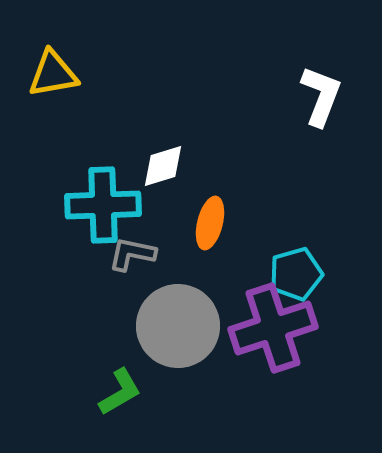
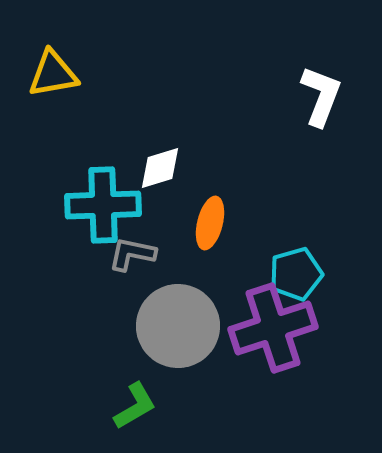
white diamond: moved 3 px left, 2 px down
green L-shape: moved 15 px right, 14 px down
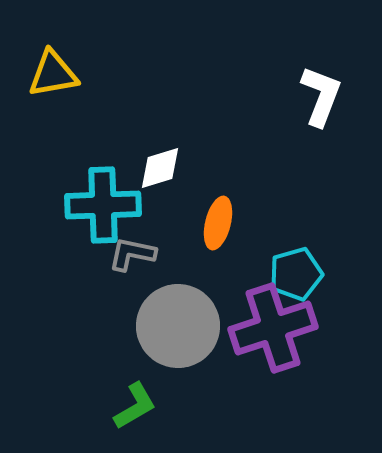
orange ellipse: moved 8 px right
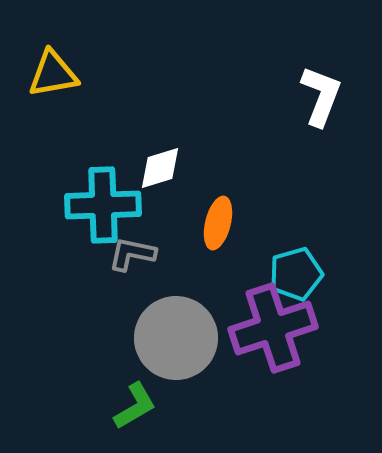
gray circle: moved 2 px left, 12 px down
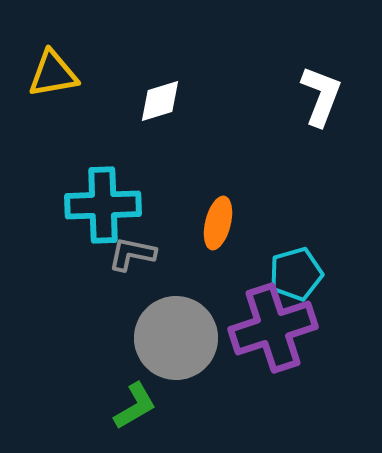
white diamond: moved 67 px up
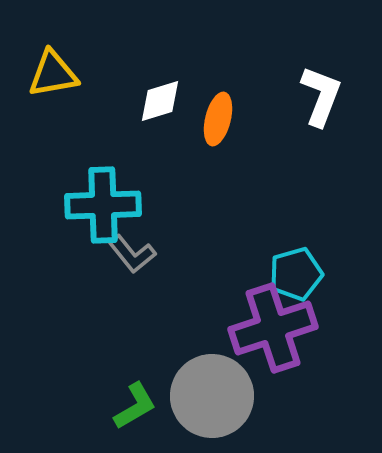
orange ellipse: moved 104 px up
gray L-shape: rotated 141 degrees counterclockwise
gray circle: moved 36 px right, 58 px down
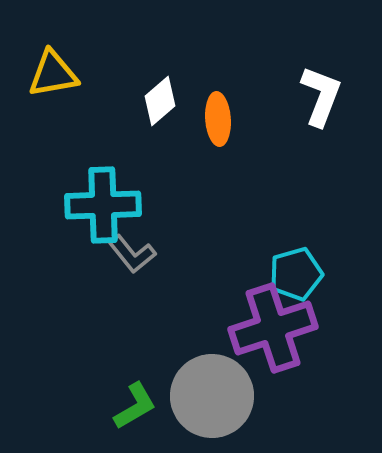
white diamond: rotated 24 degrees counterclockwise
orange ellipse: rotated 18 degrees counterclockwise
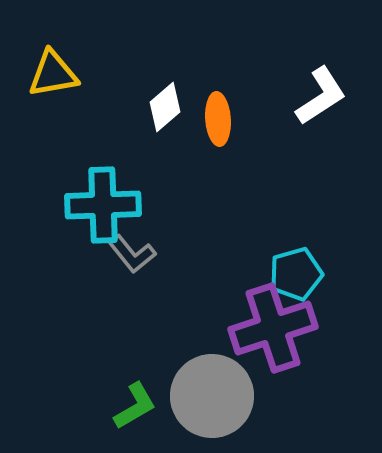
white L-shape: rotated 36 degrees clockwise
white diamond: moved 5 px right, 6 px down
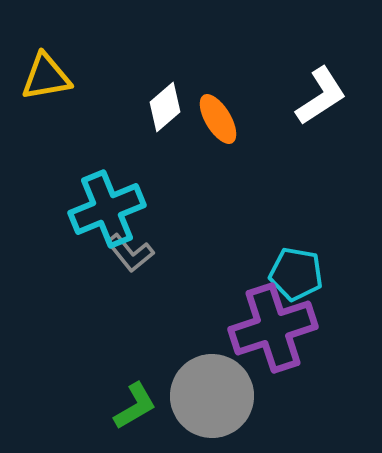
yellow triangle: moved 7 px left, 3 px down
orange ellipse: rotated 27 degrees counterclockwise
cyan cross: moved 4 px right, 4 px down; rotated 20 degrees counterclockwise
gray L-shape: moved 2 px left, 1 px up
cyan pentagon: rotated 26 degrees clockwise
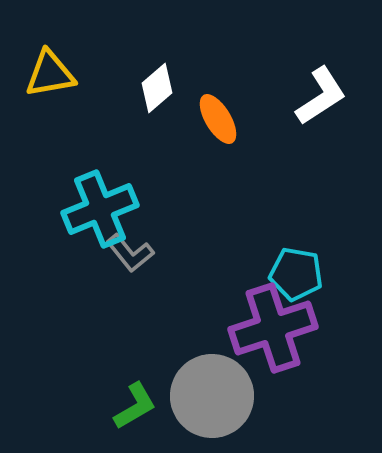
yellow triangle: moved 4 px right, 3 px up
white diamond: moved 8 px left, 19 px up
cyan cross: moved 7 px left
